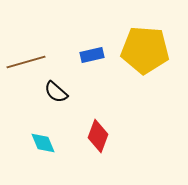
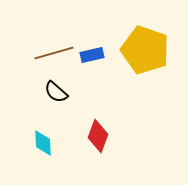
yellow pentagon: rotated 15 degrees clockwise
brown line: moved 28 px right, 9 px up
cyan diamond: rotated 20 degrees clockwise
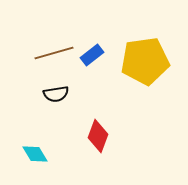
yellow pentagon: moved 11 px down; rotated 27 degrees counterclockwise
blue rectangle: rotated 25 degrees counterclockwise
black semicircle: moved 2 px down; rotated 50 degrees counterclockwise
cyan diamond: moved 8 px left, 11 px down; rotated 28 degrees counterclockwise
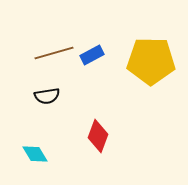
blue rectangle: rotated 10 degrees clockwise
yellow pentagon: moved 6 px right; rotated 9 degrees clockwise
black semicircle: moved 9 px left, 2 px down
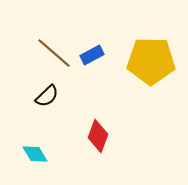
brown line: rotated 57 degrees clockwise
black semicircle: rotated 35 degrees counterclockwise
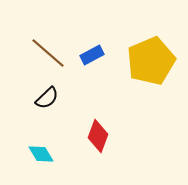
brown line: moved 6 px left
yellow pentagon: rotated 24 degrees counterclockwise
black semicircle: moved 2 px down
cyan diamond: moved 6 px right
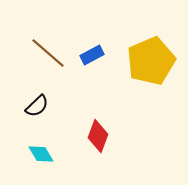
black semicircle: moved 10 px left, 8 px down
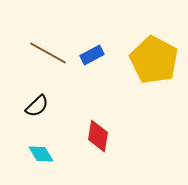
brown line: rotated 12 degrees counterclockwise
yellow pentagon: moved 3 px right, 1 px up; rotated 21 degrees counterclockwise
red diamond: rotated 12 degrees counterclockwise
